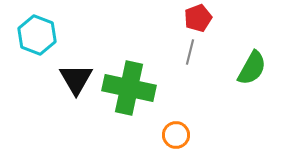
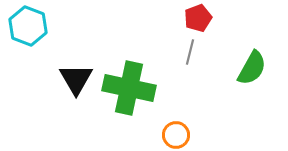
cyan hexagon: moved 9 px left, 9 px up
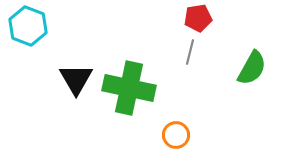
red pentagon: rotated 12 degrees clockwise
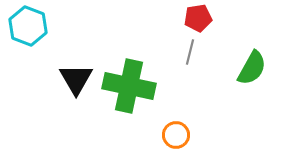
green cross: moved 2 px up
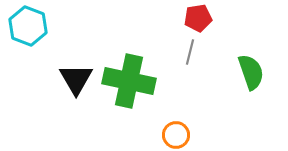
green semicircle: moved 1 px left, 4 px down; rotated 48 degrees counterclockwise
green cross: moved 5 px up
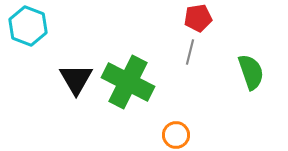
green cross: moved 1 px left, 1 px down; rotated 15 degrees clockwise
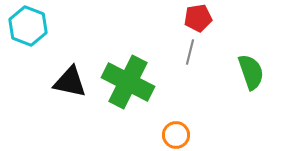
black triangle: moved 6 px left, 3 px down; rotated 48 degrees counterclockwise
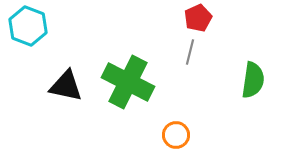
red pentagon: rotated 16 degrees counterclockwise
green semicircle: moved 2 px right, 8 px down; rotated 27 degrees clockwise
black triangle: moved 4 px left, 4 px down
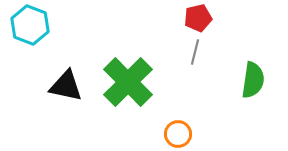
red pentagon: rotated 12 degrees clockwise
cyan hexagon: moved 2 px right, 1 px up
gray line: moved 5 px right
green cross: rotated 18 degrees clockwise
orange circle: moved 2 px right, 1 px up
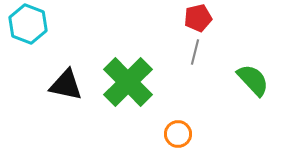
cyan hexagon: moved 2 px left, 1 px up
green semicircle: rotated 51 degrees counterclockwise
black triangle: moved 1 px up
